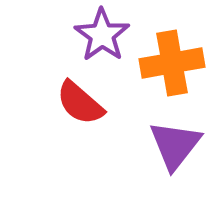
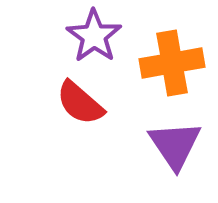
purple star: moved 8 px left, 1 px down
purple triangle: rotated 12 degrees counterclockwise
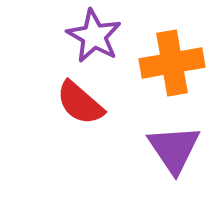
purple star: rotated 6 degrees counterclockwise
purple triangle: moved 1 px left, 4 px down
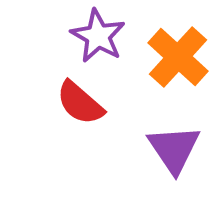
purple star: moved 4 px right
orange cross: moved 6 px right, 6 px up; rotated 38 degrees counterclockwise
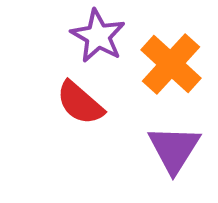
orange cross: moved 7 px left, 7 px down
purple triangle: rotated 6 degrees clockwise
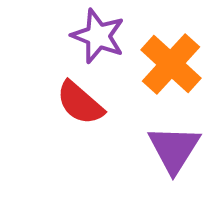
purple star: rotated 8 degrees counterclockwise
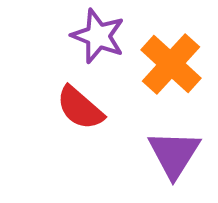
red semicircle: moved 5 px down
purple triangle: moved 5 px down
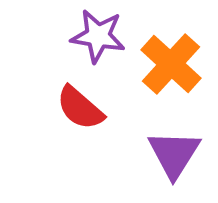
purple star: rotated 12 degrees counterclockwise
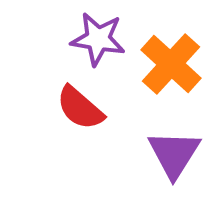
purple star: moved 3 px down
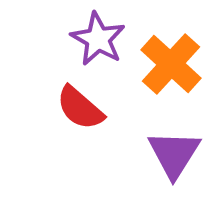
purple star: rotated 20 degrees clockwise
